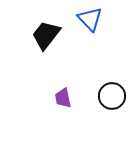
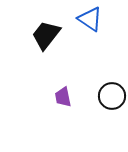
blue triangle: rotated 12 degrees counterclockwise
purple trapezoid: moved 1 px up
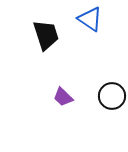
black trapezoid: rotated 124 degrees clockwise
purple trapezoid: rotated 35 degrees counterclockwise
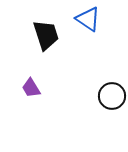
blue triangle: moved 2 px left
purple trapezoid: moved 32 px left, 9 px up; rotated 15 degrees clockwise
